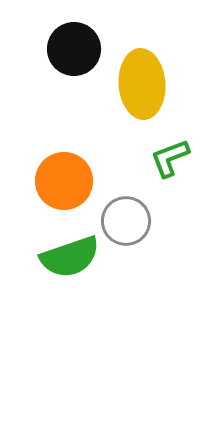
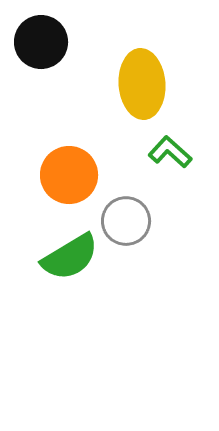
black circle: moved 33 px left, 7 px up
green L-shape: moved 6 px up; rotated 63 degrees clockwise
orange circle: moved 5 px right, 6 px up
green semicircle: rotated 12 degrees counterclockwise
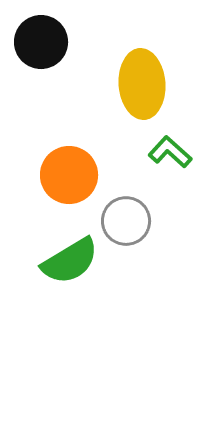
green semicircle: moved 4 px down
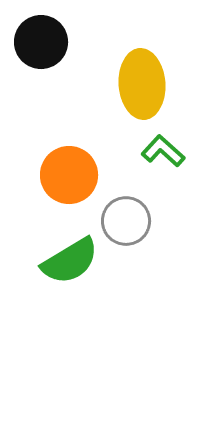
green L-shape: moved 7 px left, 1 px up
